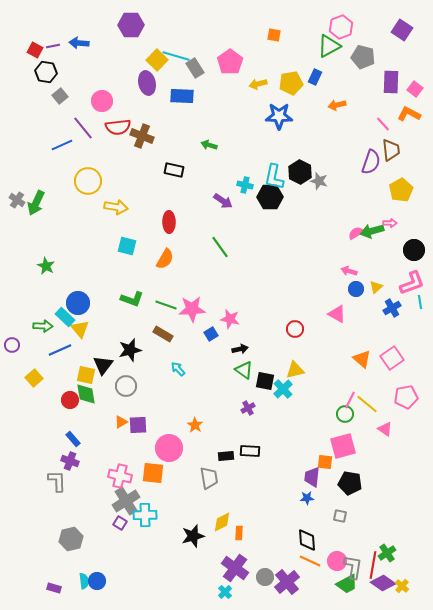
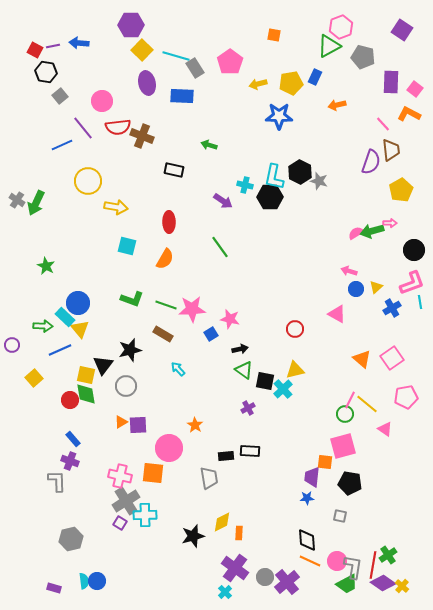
yellow square at (157, 60): moved 15 px left, 10 px up
green cross at (387, 553): moved 1 px right, 2 px down
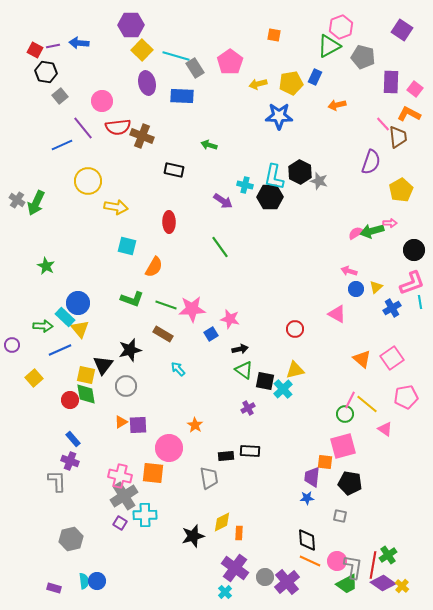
brown trapezoid at (391, 150): moved 7 px right, 13 px up
orange semicircle at (165, 259): moved 11 px left, 8 px down
gray cross at (126, 501): moved 2 px left, 5 px up
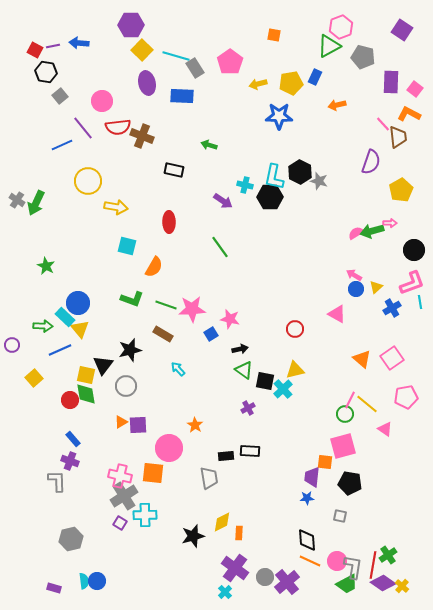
pink arrow at (349, 271): moved 5 px right, 4 px down; rotated 14 degrees clockwise
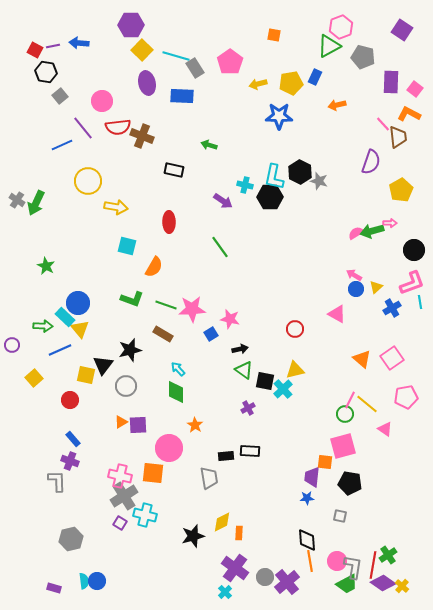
green diamond at (86, 394): moved 90 px right, 2 px up; rotated 10 degrees clockwise
cyan cross at (145, 515): rotated 15 degrees clockwise
orange line at (310, 561): rotated 55 degrees clockwise
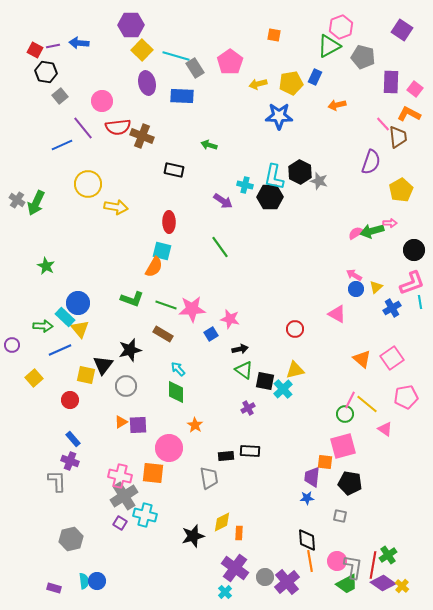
yellow circle at (88, 181): moved 3 px down
cyan square at (127, 246): moved 35 px right, 5 px down
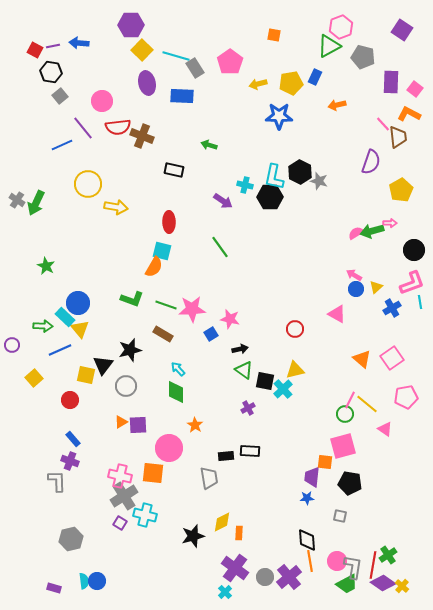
black hexagon at (46, 72): moved 5 px right
purple cross at (287, 582): moved 2 px right, 5 px up
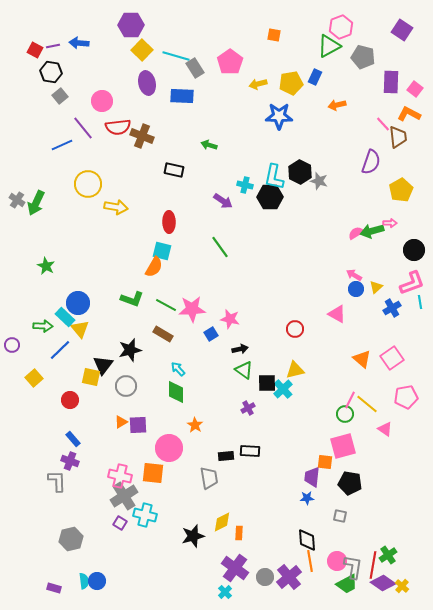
green line at (166, 305): rotated 10 degrees clockwise
blue line at (60, 350): rotated 20 degrees counterclockwise
yellow square at (86, 375): moved 5 px right, 2 px down
black square at (265, 381): moved 2 px right, 2 px down; rotated 12 degrees counterclockwise
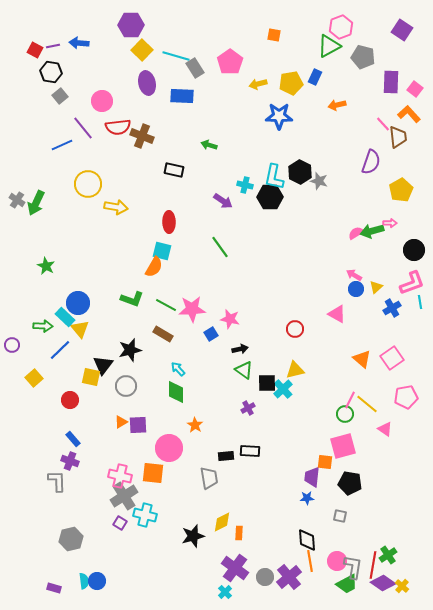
orange L-shape at (409, 114): rotated 20 degrees clockwise
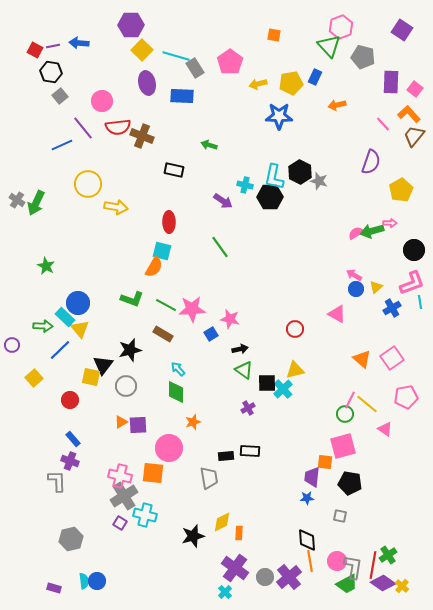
green triangle at (329, 46): rotated 45 degrees counterclockwise
brown trapezoid at (398, 137): moved 16 px right, 1 px up; rotated 135 degrees counterclockwise
orange star at (195, 425): moved 2 px left, 3 px up; rotated 21 degrees clockwise
